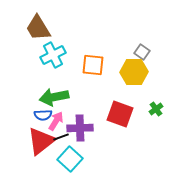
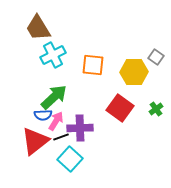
gray square: moved 14 px right, 5 px down
green arrow: rotated 148 degrees clockwise
red square: moved 6 px up; rotated 16 degrees clockwise
red triangle: moved 6 px left
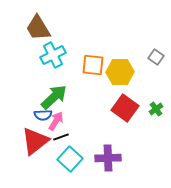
yellow hexagon: moved 14 px left
red square: moved 5 px right
purple cross: moved 28 px right, 30 px down
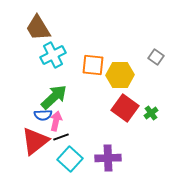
yellow hexagon: moved 3 px down
green cross: moved 5 px left, 4 px down
pink arrow: rotated 18 degrees counterclockwise
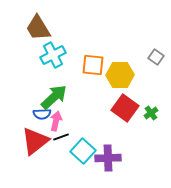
blue semicircle: moved 1 px left, 1 px up
cyan square: moved 13 px right, 8 px up
